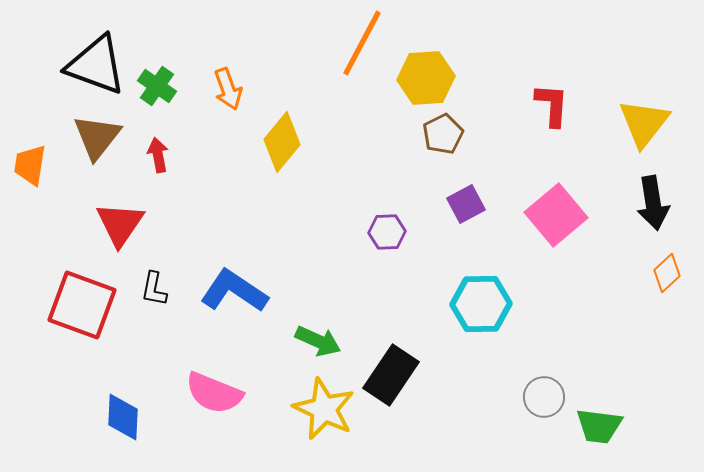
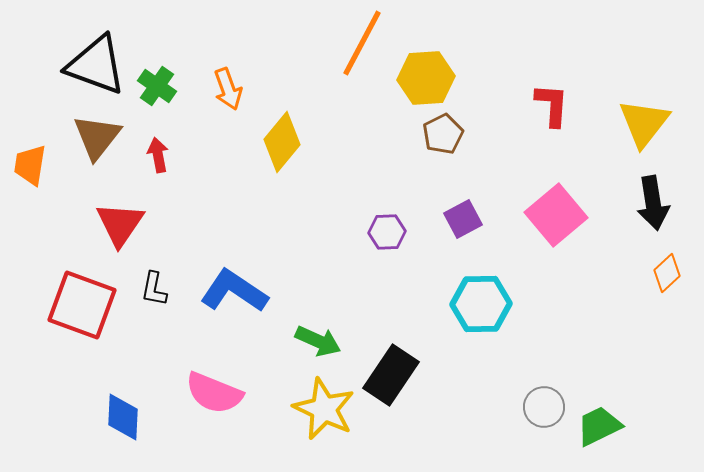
purple square: moved 3 px left, 15 px down
gray circle: moved 10 px down
green trapezoid: rotated 147 degrees clockwise
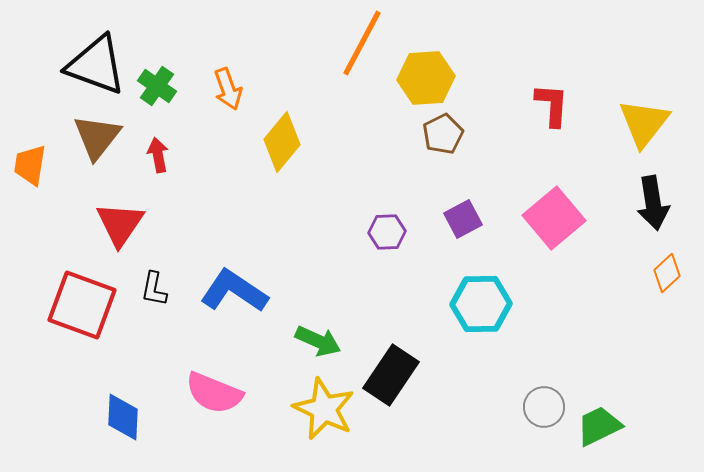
pink square: moved 2 px left, 3 px down
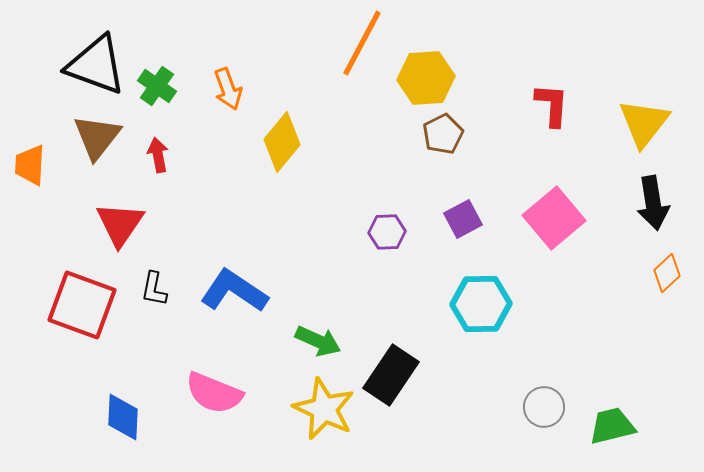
orange trapezoid: rotated 6 degrees counterclockwise
green trapezoid: moved 13 px right; rotated 12 degrees clockwise
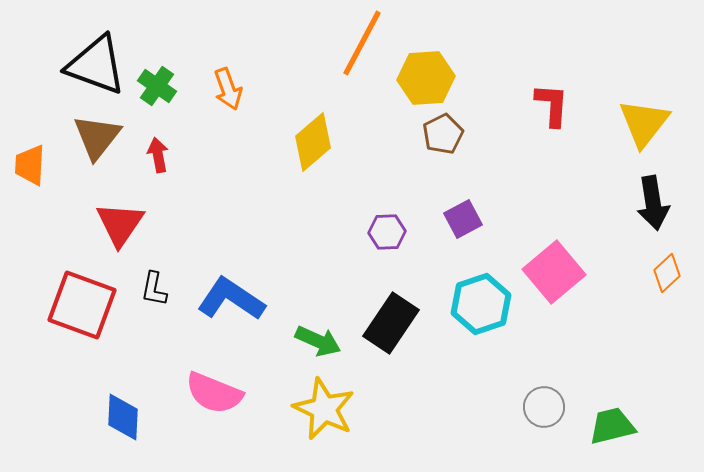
yellow diamond: moved 31 px right; rotated 10 degrees clockwise
pink square: moved 54 px down
blue L-shape: moved 3 px left, 8 px down
cyan hexagon: rotated 18 degrees counterclockwise
black rectangle: moved 52 px up
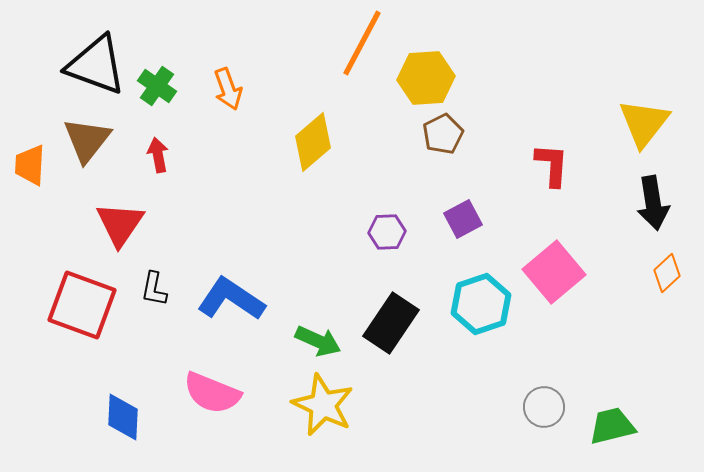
red L-shape: moved 60 px down
brown triangle: moved 10 px left, 3 px down
pink semicircle: moved 2 px left
yellow star: moved 1 px left, 4 px up
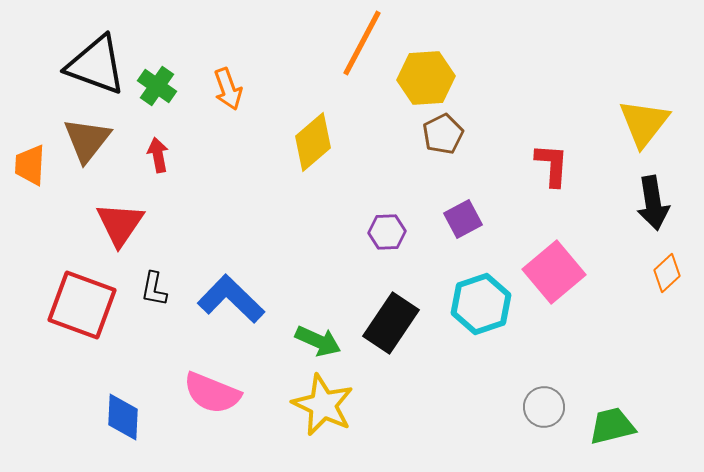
blue L-shape: rotated 10 degrees clockwise
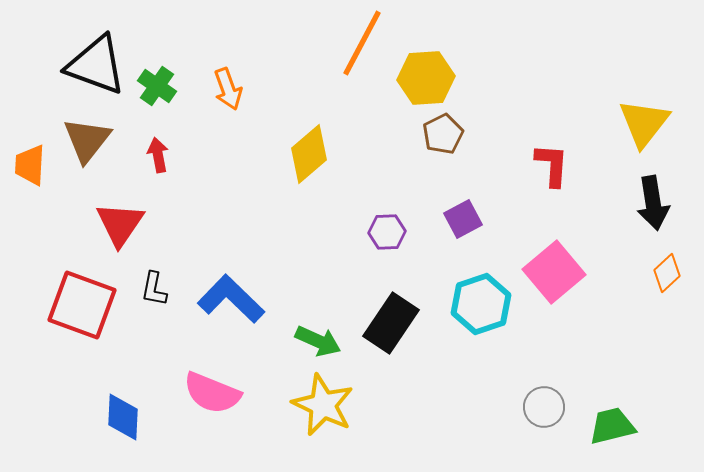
yellow diamond: moved 4 px left, 12 px down
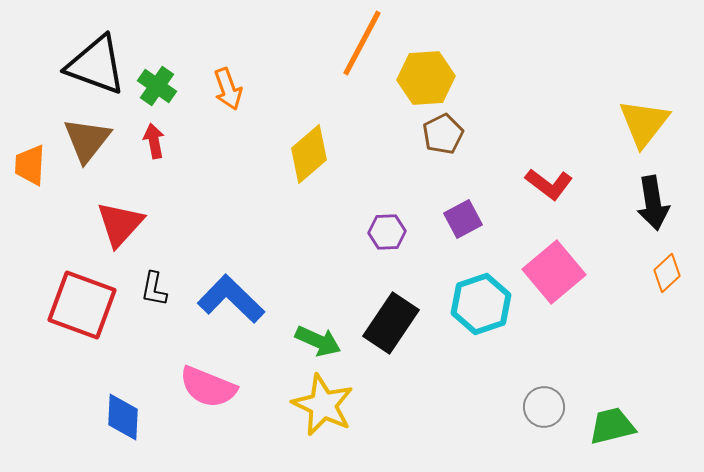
red arrow: moved 4 px left, 14 px up
red L-shape: moved 3 px left, 19 px down; rotated 123 degrees clockwise
red triangle: rotated 8 degrees clockwise
pink semicircle: moved 4 px left, 6 px up
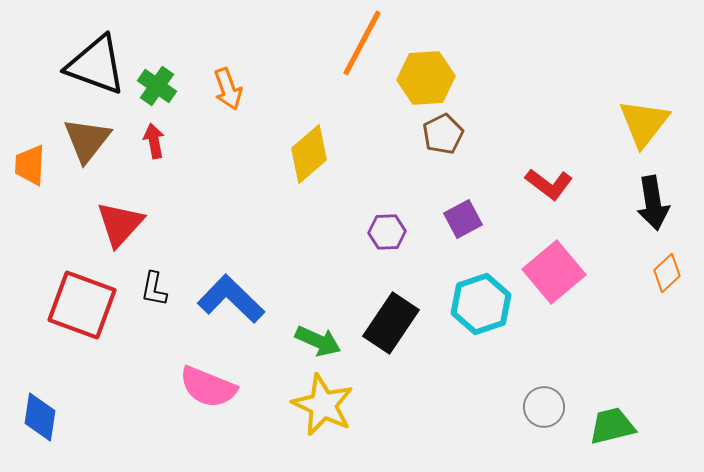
blue diamond: moved 83 px left; rotated 6 degrees clockwise
